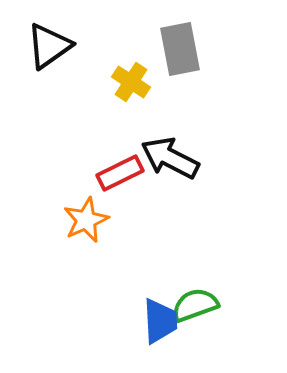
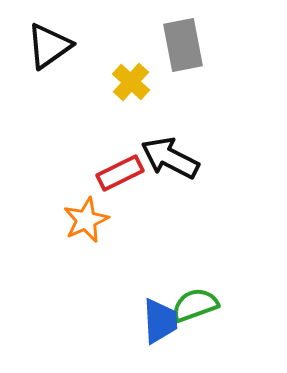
gray rectangle: moved 3 px right, 4 px up
yellow cross: rotated 9 degrees clockwise
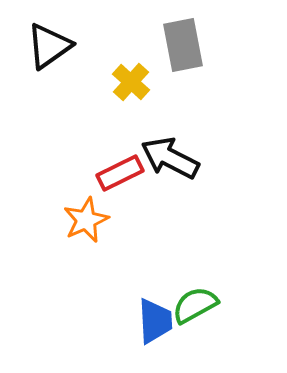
green semicircle: rotated 9 degrees counterclockwise
blue trapezoid: moved 5 px left
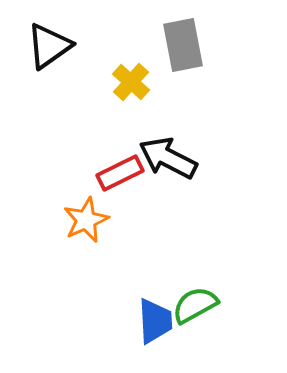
black arrow: moved 2 px left
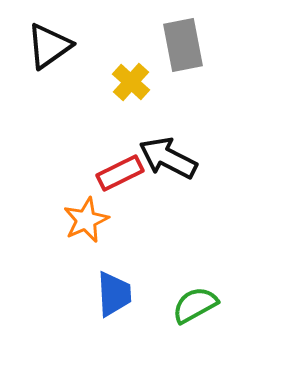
blue trapezoid: moved 41 px left, 27 px up
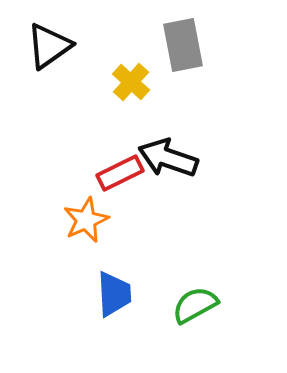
black arrow: rotated 8 degrees counterclockwise
